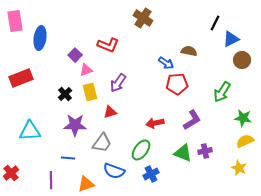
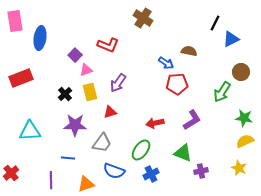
brown circle: moved 1 px left, 12 px down
green star: moved 1 px right
purple cross: moved 4 px left, 20 px down
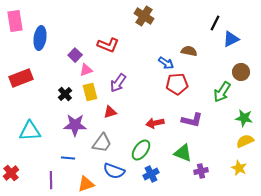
brown cross: moved 1 px right, 2 px up
purple L-shape: rotated 45 degrees clockwise
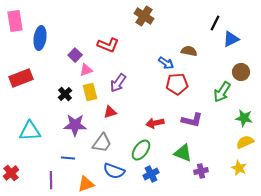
yellow semicircle: moved 1 px down
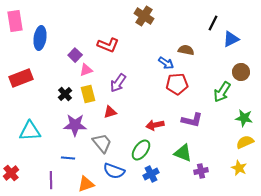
black line: moved 2 px left
brown semicircle: moved 3 px left, 1 px up
yellow rectangle: moved 2 px left, 2 px down
red arrow: moved 2 px down
gray trapezoid: rotated 75 degrees counterclockwise
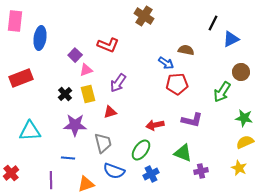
pink rectangle: rotated 15 degrees clockwise
gray trapezoid: moved 1 px right; rotated 25 degrees clockwise
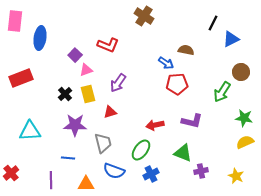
purple L-shape: moved 1 px down
yellow star: moved 3 px left, 8 px down
orange triangle: rotated 18 degrees clockwise
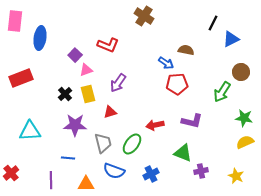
green ellipse: moved 9 px left, 6 px up
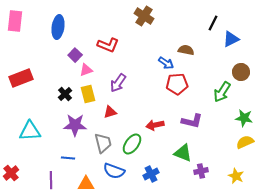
blue ellipse: moved 18 px right, 11 px up
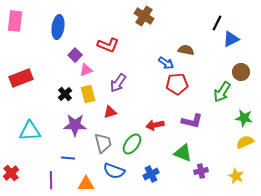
black line: moved 4 px right
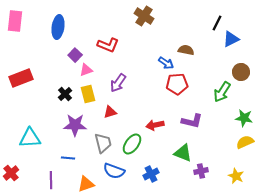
cyan triangle: moved 7 px down
orange triangle: rotated 18 degrees counterclockwise
